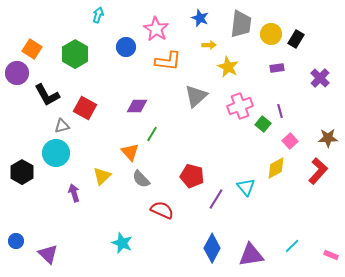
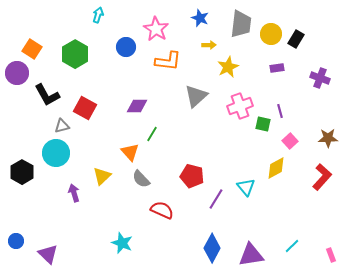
yellow star at (228, 67): rotated 20 degrees clockwise
purple cross at (320, 78): rotated 24 degrees counterclockwise
green square at (263, 124): rotated 28 degrees counterclockwise
red L-shape at (318, 171): moved 4 px right, 6 px down
pink rectangle at (331, 255): rotated 48 degrees clockwise
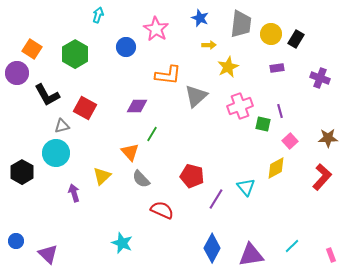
orange L-shape at (168, 61): moved 14 px down
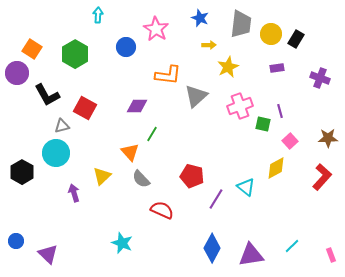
cyan arrow at (98, 15): rotated 14 degrees counterclockwise
cyan triangle at (246, 187): rotated 12 degrees counterclockwise
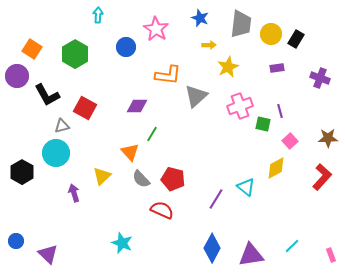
purple circle at (17, 73): moved 3 px down
red pentagon at (192, 176): moved 19 px left, 3 px down
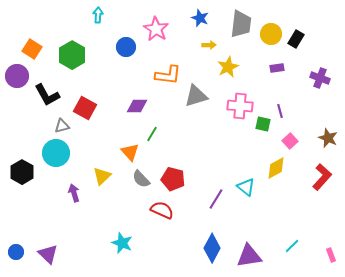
green hexagon at (75, 54): moved 3 px left, 1 px down
gray triangle at (196, 96): rotated 25 degrees clockwise
pink cross at (240, 106): rotated 25 degrees clockwise
brown star at (328, 138): rotated 24 degrees clockwise
blue circle at (16, 241): moved 11 px down
purple triangle at (251, 255): moved 2 px left, 1 px down
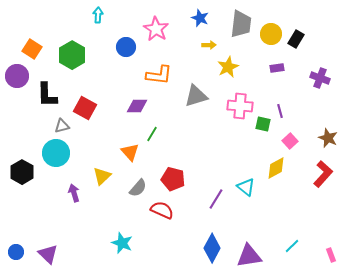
orange L-shape at (168, 75): moved 9 px left
black L-shape at (47, 95): rotated 28 degrees clockwise
red L-shape at (322, 177): moved 1 px right, 3 px up
gray semicircle at (141, 179): moved 3 px left, 9 px down; rotated 96 degrees counterclockwise
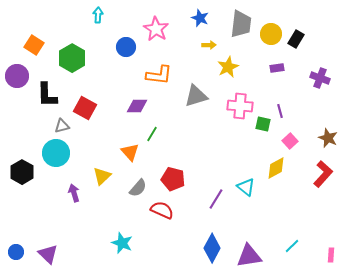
orange square at (32, 49): moved 2 px right, 4 px up
green hexagon at (72, 55): moved 3 px down
pink rectangle at (331, 255): rotated 24 degrees clockwise
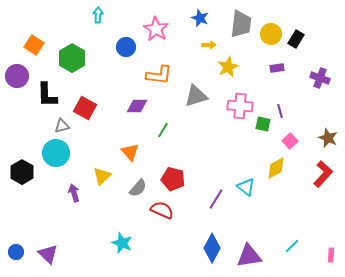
green line at (152, 134): moved 11 px right, 4 px up
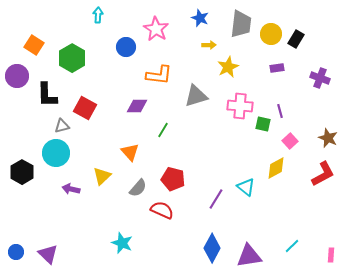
red L-shape at (323, 174): rotated 20 degrees clockwise
purple arrow at (74, 193): moved 3 px left, 4 px up; rotated 60 degrees counterclockwise
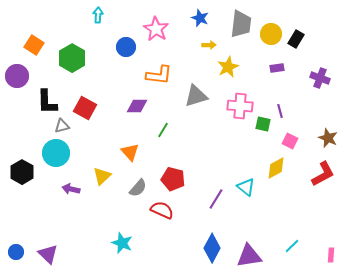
black L-shape at (47, 95): moved 7 px down
pink square at (290, 141): rotated 21 degrees counterclockwise
